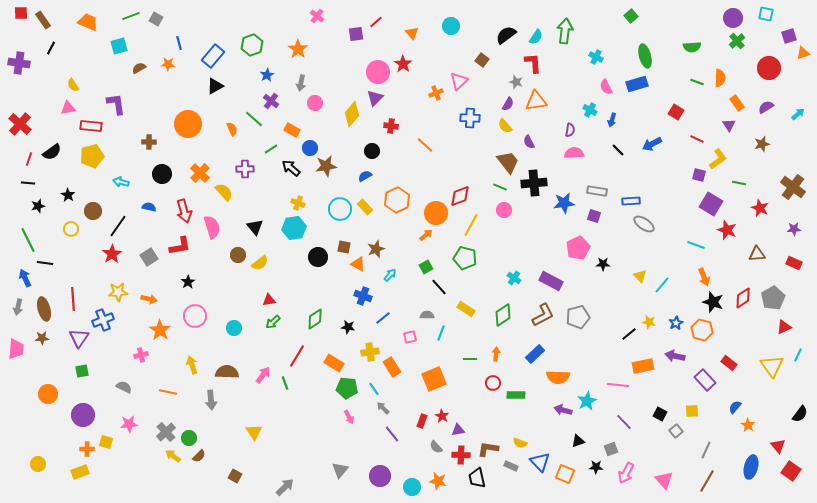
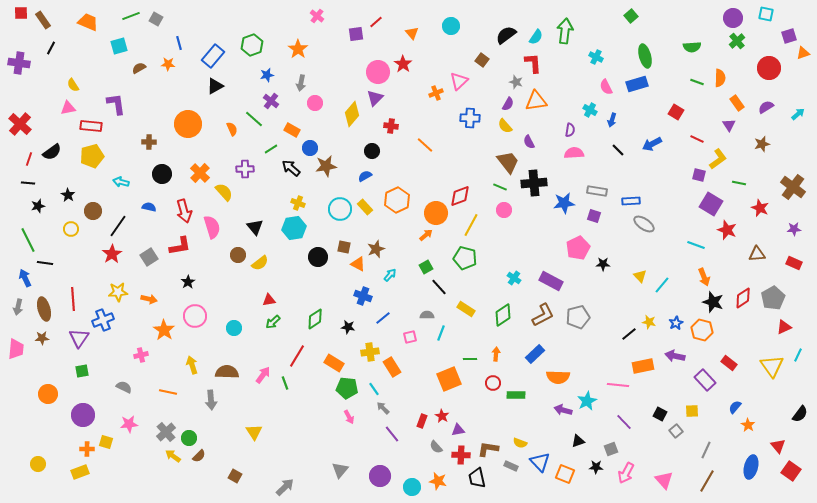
blue star at (267, 75): rotated 16 degrees clockwise
orange star at (160, 330): moved 4 px right
orange square at (434, 379): moved 15 px right
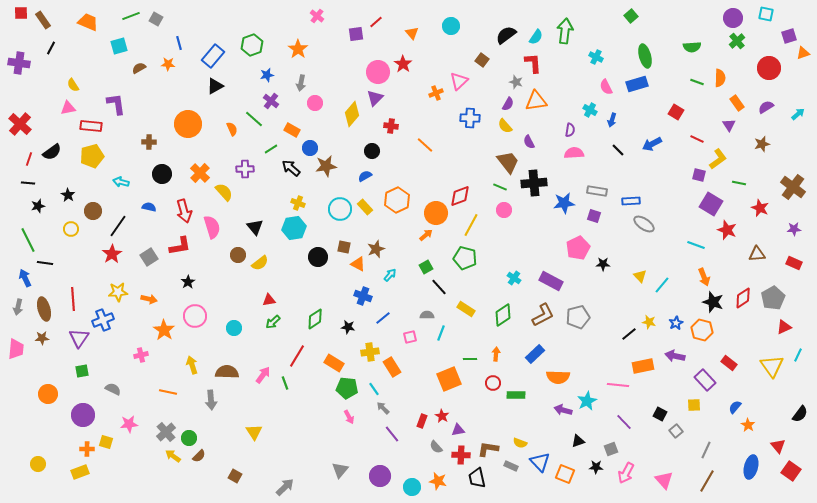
gray semicircle at (124, 387): moved 11 px left, 2 px down
yellow square at (692, 411): moved 2 px right, 6 px up
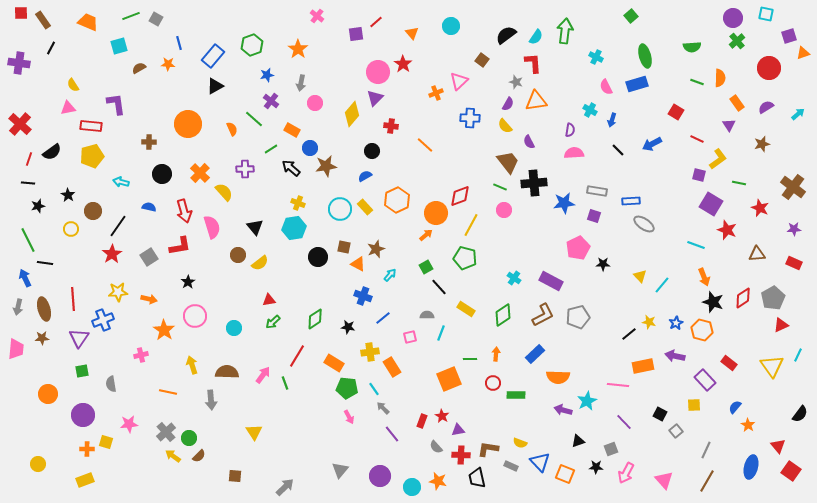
red triangle at (784, 327): moved 3 px left, 2 px up
gray semicircle at (113, 389): moved 2 px left, 5 px up; rotated 126 degrees counterclockwise
yellow rectangle at (80, 472): moved 5 px right, 8 px down
brown square at (235, 476): rotated 24 degrees counterclockwise
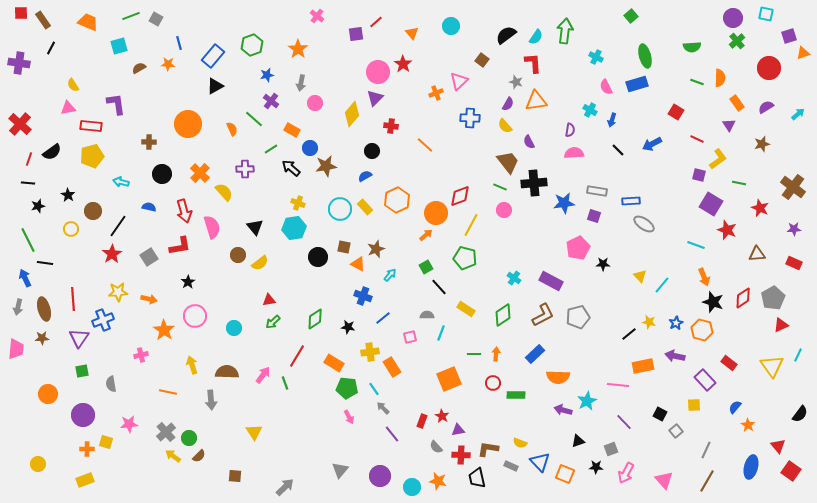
green line at (470, 359): moved 4 px right, 5 px up
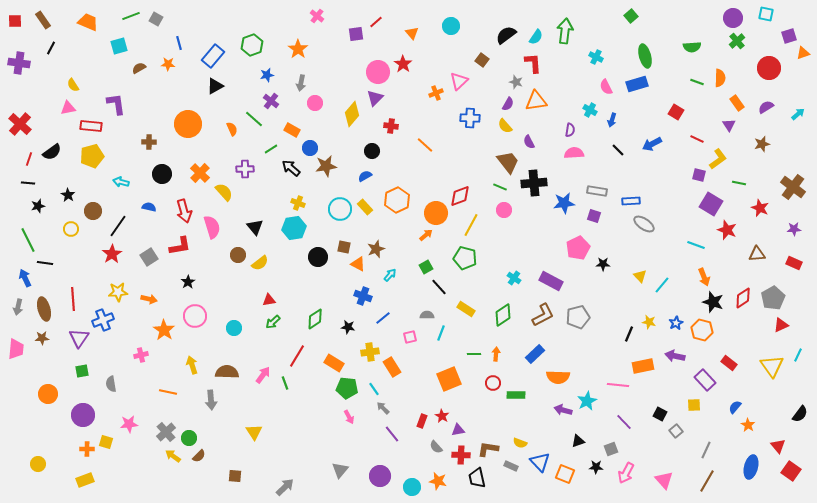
red square at (21, 13): moved 6 px left, 8 px down
black line at (629, 334): rotated 28 degrees counterclockwise
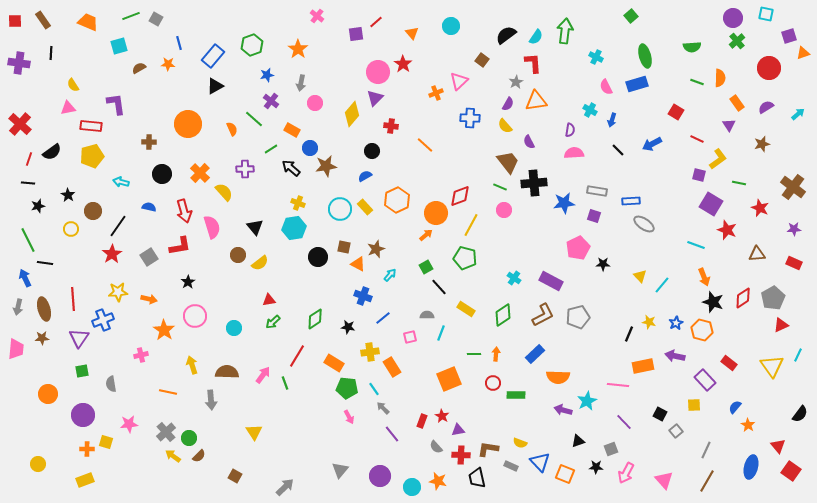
black line at (51, 48): moved 5 px down; rotated 24 degrees counterclockwise
gray star at (516, 82): rotated 24 degrees clockwise
brown square at (235, 476): rotated 24 degrees clockwise
